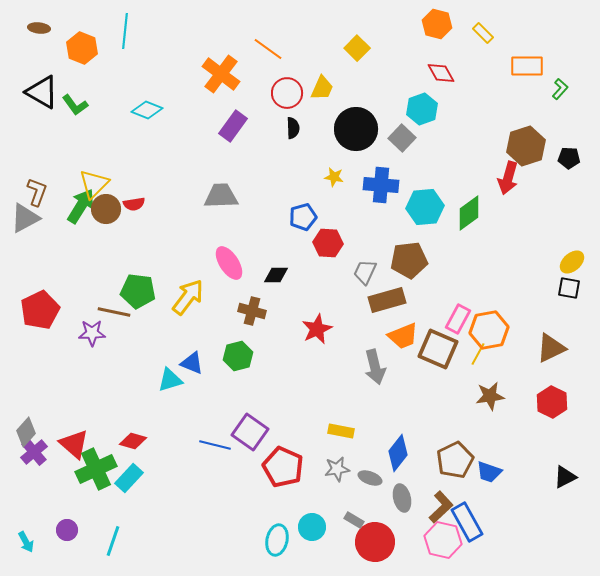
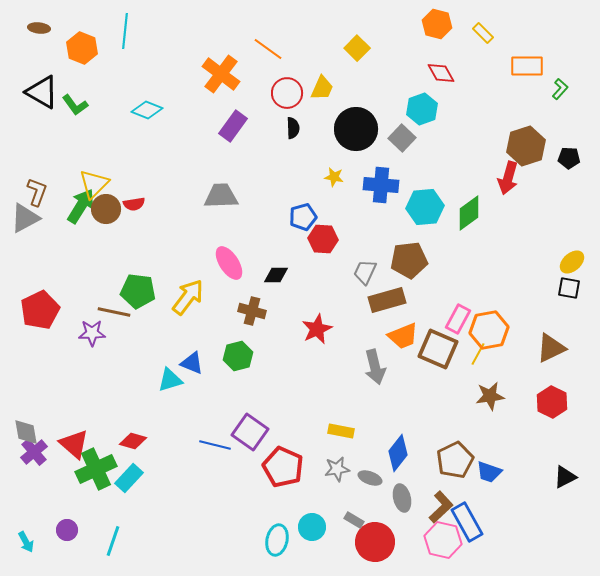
red hexagon at (328, 243): moved 5 px left, 4 px up
gray diamond at (26, 432): rotated 52 degrees counterclockwise
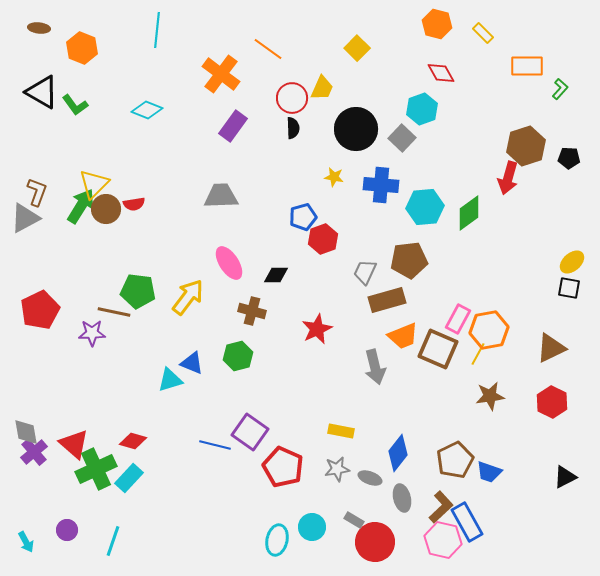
cyan line at (125, 31): moved 32 px right, 1 px up
red circle at (287, 93): moved 5 px right, 5 px down
red hexagon at (323, 239): rotated 24 degrees counterclockwise
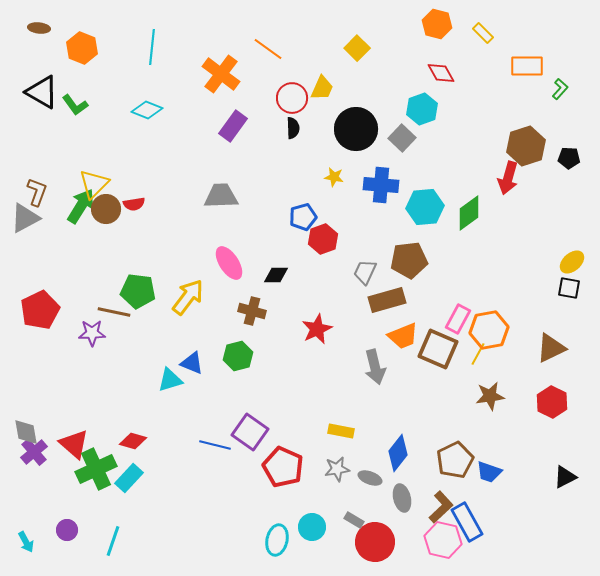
cyan line at (157, 30): moved 5 px left, 17 px down
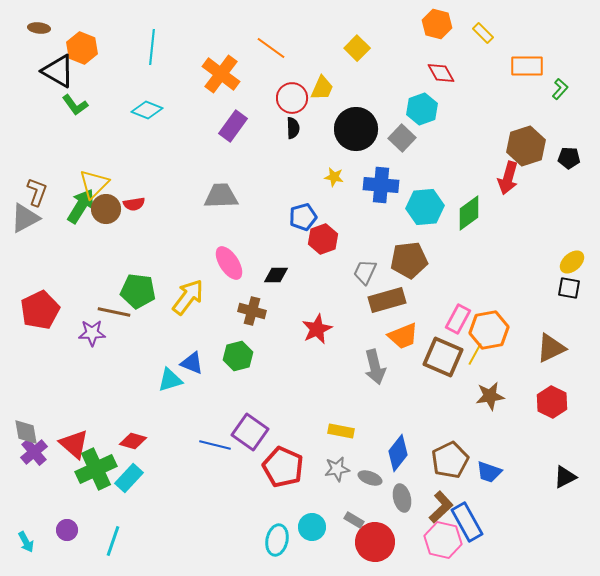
orange line at (268, 49): moved 3 px right, 1 px up
black triangle at (42, 92): moved 16 px right, 21 px up
brown square at (438, 349): moved 5 px right, 8 px down
yellow line at (478, 354): moved 3 px left
brown pentagon at (455, 460): moved 5 px left
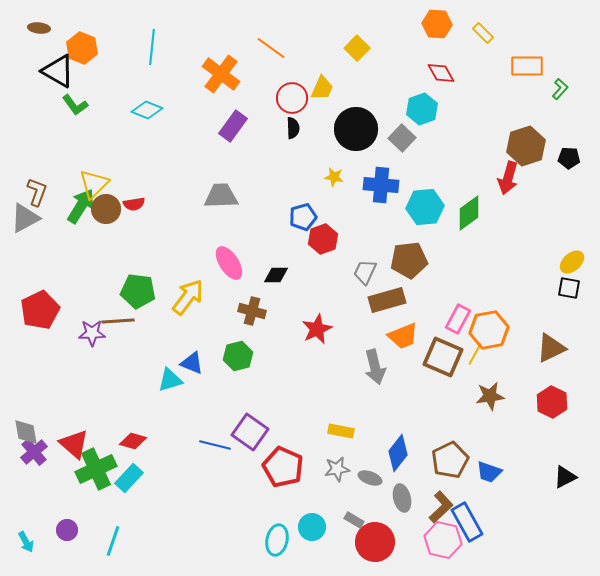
orange hexagon at (437, 24): rotated 12 degrees counterclockwise
brown line at (114, 312): moved 4 px right, 9 px down; rotated 16 degrees counterclockwise
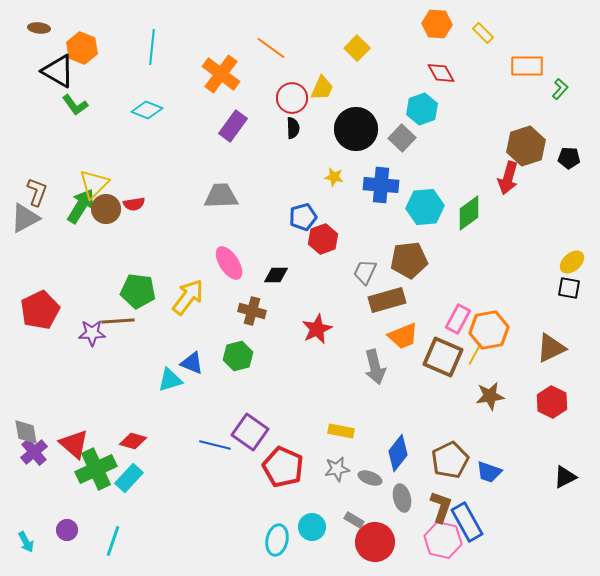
brown L-shape at (441, 507): rotated 28 degrees counterclockwise
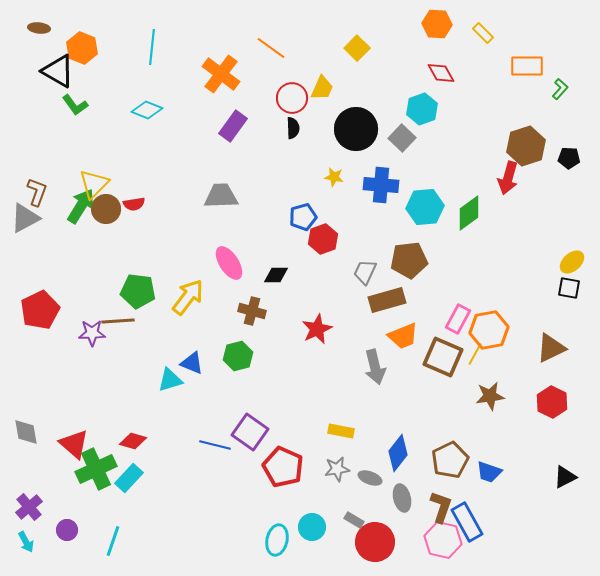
purple cross at (34, 452): moved 5 px left, 55 px down
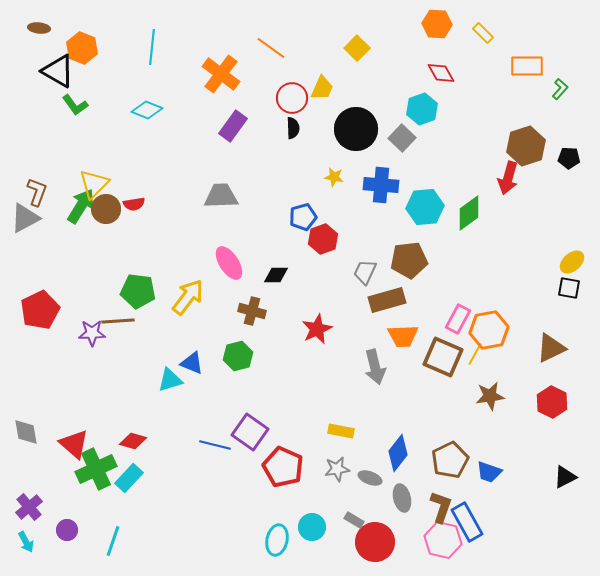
orange trapezoid at (403, 336): rotated 20 degrees clockwise
